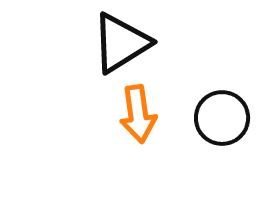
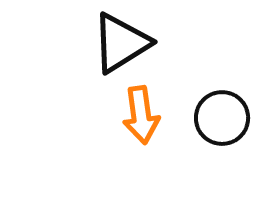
orange arrow: moved 3 px right, 1 px down
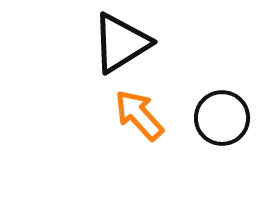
orange arrow: moved 2 px left; rotated 146 degrees clockwise
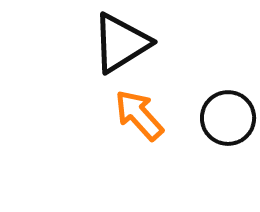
black circle: moved 6 px right
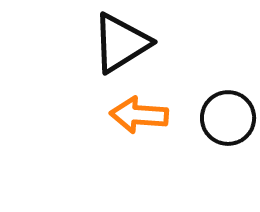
orange arrow: rotated 44 degrees counterclockwise
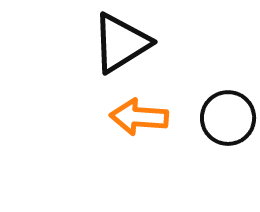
orange arrow: moved 2 px down
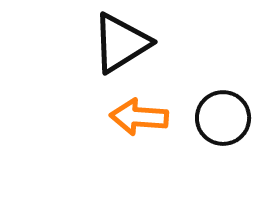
black circle: moved 5 px left
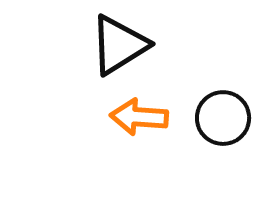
black triangle: moved 2 px left, 2 px down
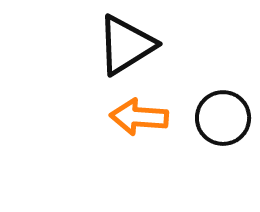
black triangle: moved 7 px right
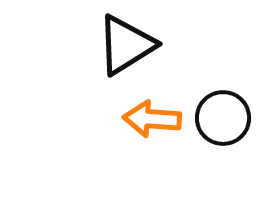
orange arrow: moved 13 px right, 2 px down
